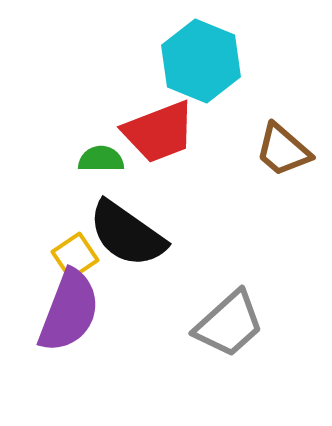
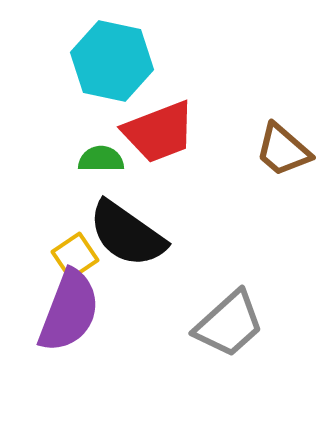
cyan hexagon: moved 89 px left; rotated 10 degrees counterclockwise
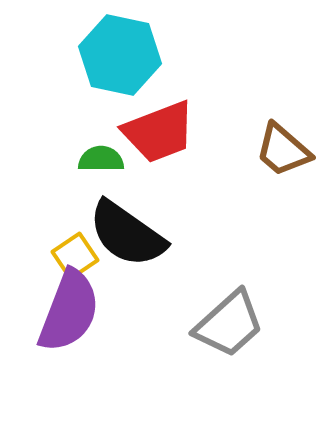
cyan hexagon: moved 8 px right, 6 px up
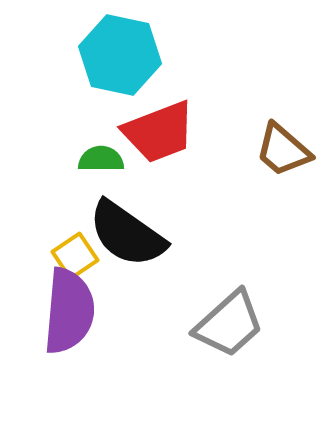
purple semicircle: rotated 16 degrees counterclockwise
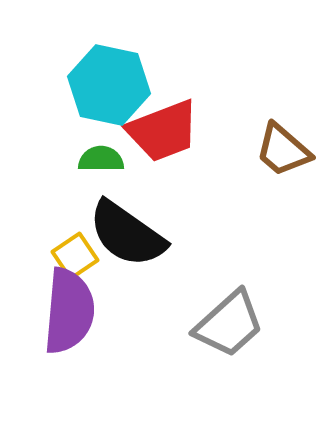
cyan hexagon: moved 11 px left, 30 px down
red trapezoid: moved 4 px right, 1 px up
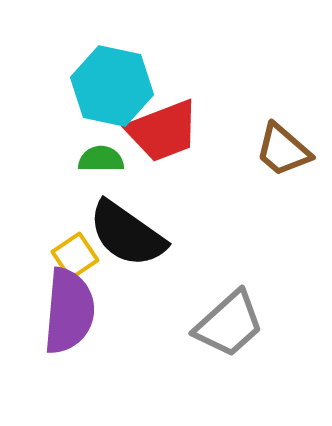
cyan hexagon: moved 3 px right, 1 px down
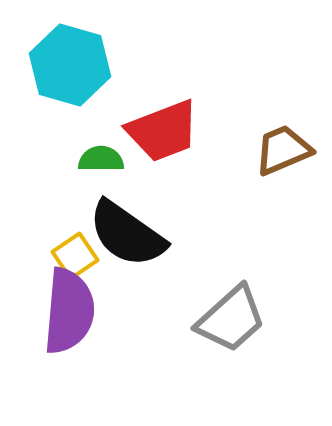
cyan hexagon: moved 42 px left, 21 px up; rotated 4 degrees clockwise
brown trapezoid: rotated 116 degrees clockwise
gray trapezoid: moved 2 px right, 5 px up
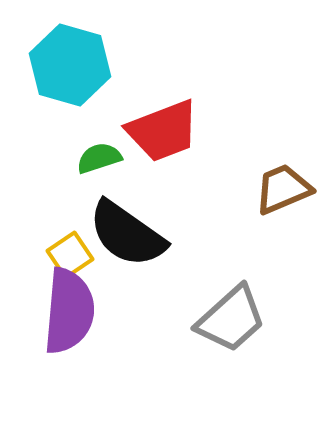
brown trapezoid: moved 39 px down
green semicircle: moved 2 px left, 1 px up; rotated 18 degrees counterclockwise
yellow square: moved 5 px left, 1 px up
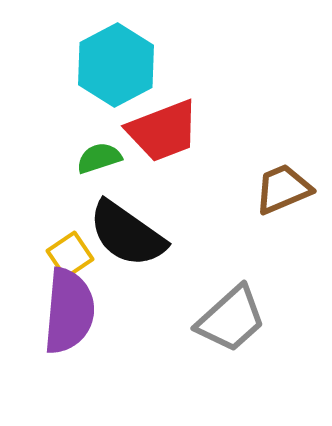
cyan hexagon: moved 46 px right; rotated 16 degrees clockwise
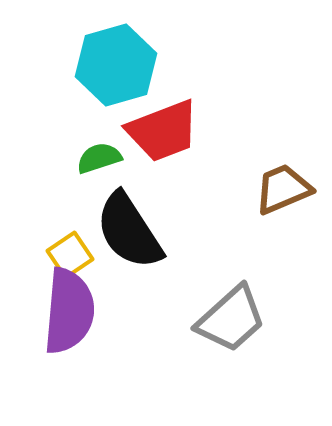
cyan hexagon: rotated 12 degrees clockwise
black semicircle: moved 2 px right, 3 px up; rotated 22 degrees clockwise
